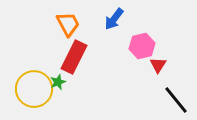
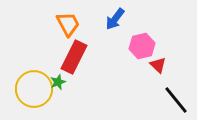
blue arrow: moved 1 px right
red triangle: rotated 18 degrees counterclockwise
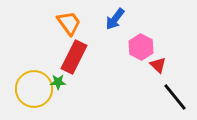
orange trapezoid: moved 1 px right, 1 px up; rotated 8 degrees counterclockwise
pink hexagon: moved 1 px left, 1 px down; rotated 20 degrees counterclockwise
green star: rotated 21 degrees clockwise
black line: moved 1 px left, 3 px up
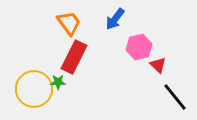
pink hexagon: moved 2 px left; rotated 20 degrees clockwise
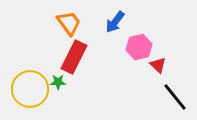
blue arrow: moved 3 px down
yellow circle: moved 4 px left
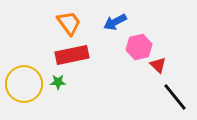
blue arrow: rotated 25 degrees clockwise
red rectangle: moved 2 px left, 2 px up; rotated 52 degrees clockwise
yellow circle: moved 6 px left, 5 px up
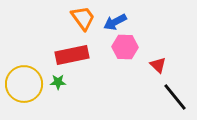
orange trapezoid: moved 14 px right, 5 px up
pink hexagon: moved 14 px left; rotated 15 degrees clockwise
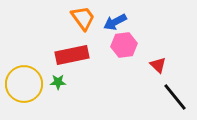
pink hexagon: moved 1 px left, 2 px up; rotated 10 degrees counterclockwise
